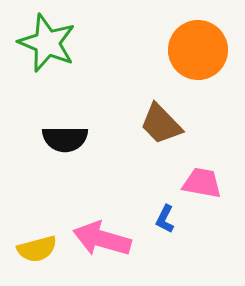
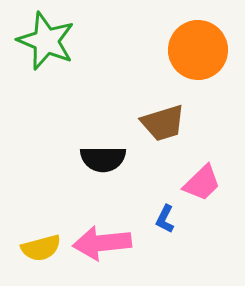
green star: moved 1 px left, 2 px up
brown trapezoid: moved 2 px right, 1 px up; rotated 63 degrees counterclockwise
black semicircle: moved 38 px right, 20 px down
pink trapezoid: rotated 126 degrees clockwise
pink arrow: moved 4 px down; rotated 22 degrees counterclockwise
yellow semicircle: moved 4 px right, 1 px up
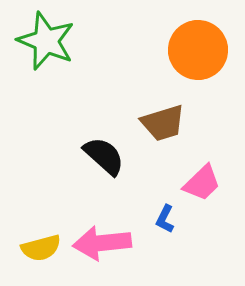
black semicircle: moved 1 px right, 3 px up; rotated 138 degrees counterclockwise
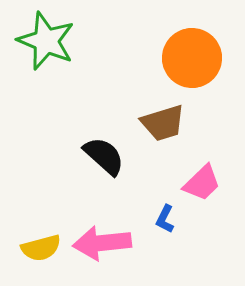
orange circle: moved 6 px left, 8 px down
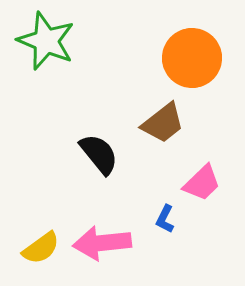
brown trapezoid: rotated 21 degrees counterclockwise
black semicircle: moved 5 px left, 2 px up; rotated 9 degrees clockwise
yellow semicircle: rotated 21 degrees counterclockwise
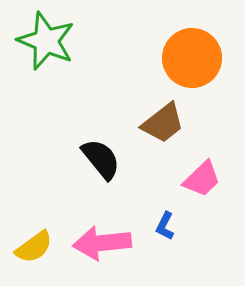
black semicircle: moved 2 px right, 5 px down
pink trapezoid: moved 4 px up
blue L-shape: moved 7 px down
yellow semicircle: moved 7 px left, 1 px up
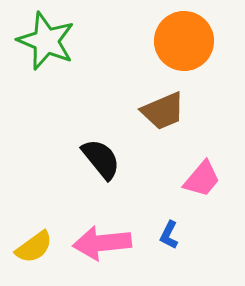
orange circle: moved 8 px left, 17 px up
brown trapezoid: moved 12 px up; rotated 15 degrees clockwise
pink trapezoid: rotated 6 degrees counterclockwise
blue L-shape: moved 4 px right, 9 px down
